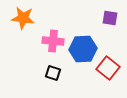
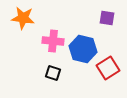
purple square: moved 3 px left
blue hexagon: rotated 16 degrees clockwise
red square: rotated 20 degrees clockwise
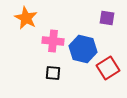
orange star: moved 3 px right; rotated 20 degrees clockwise
black square: rotated 14 degrees counterclockwise
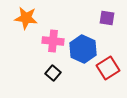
orange star: rotated 20 degrees counterclockwise
blue hexagon: rotated 12 degrees clockwise
black square: rotated 35 degrees clockwise
